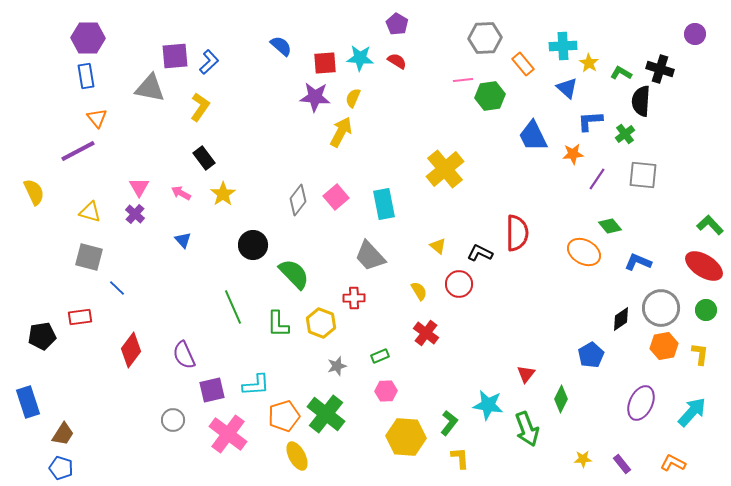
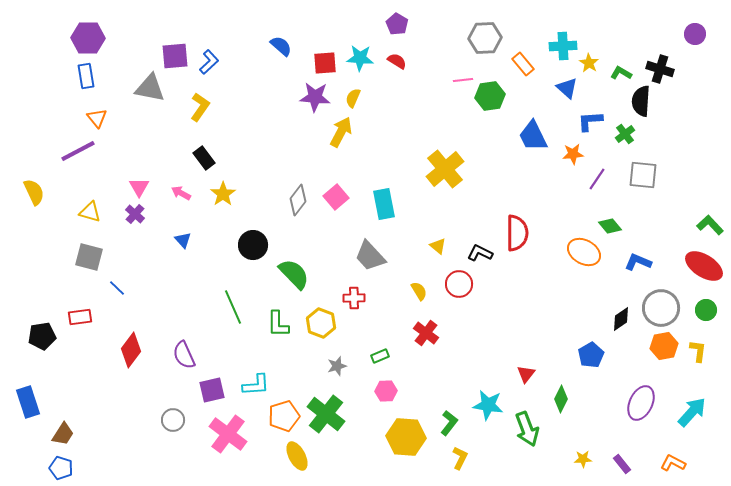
yellow L-shape at (700, 354): moved 2 px left, 3 px up
yellow L-shape at (460, 458): rotated 30 degrees clockwise
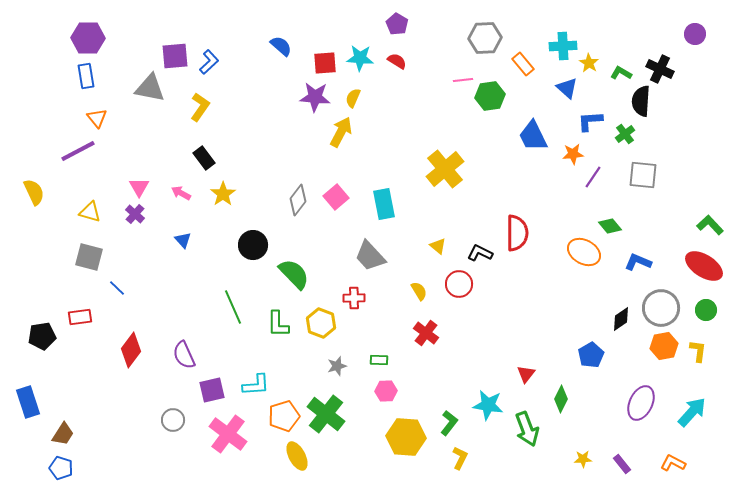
black cross at (660, 69): rotated 8 degrees clockwise
purple line at (597, 179): moved 4 px left, 2 px up
green rectangle at (380, 356): moved 1 px left, 4 px down; rotated 24 degrees clockwise
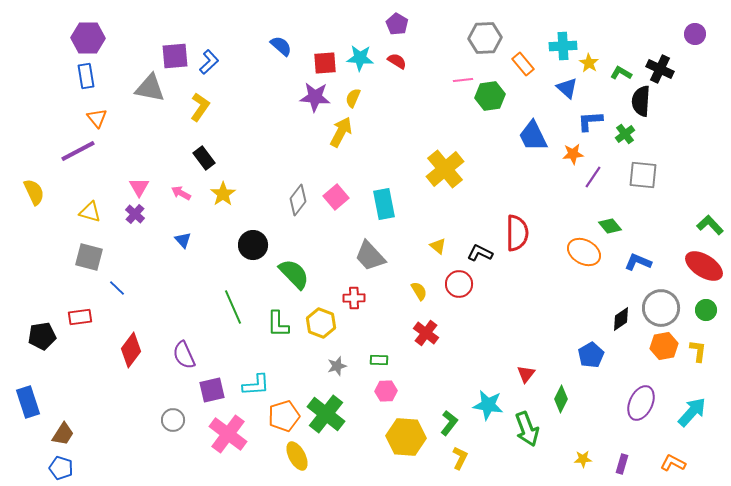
purple rectangle at (622, 464): rotated 54 degrees clockwise
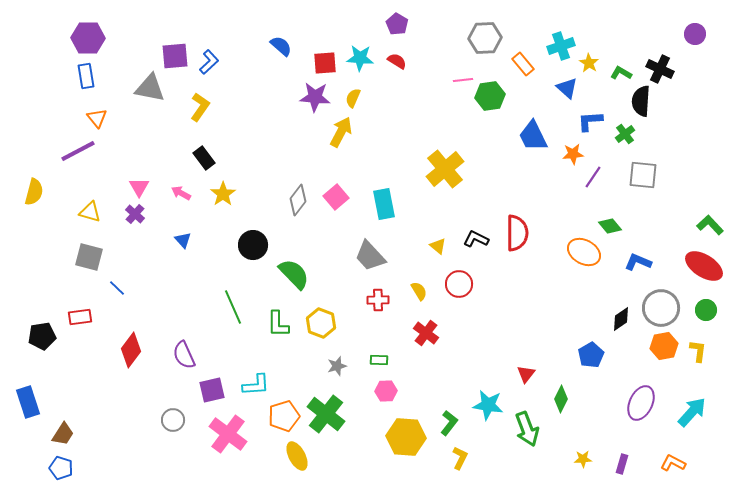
cyan cross at (563, 46): moved 2 px left; rotated 16 degrees counterclockwise
yellow semicircle at (34, 192): rotated 40 degrees clockwise
black L-shape at (480, 253): moved 4 px left, 14 px up
red cross at (354, 298): moved 24 px right, 2 px down
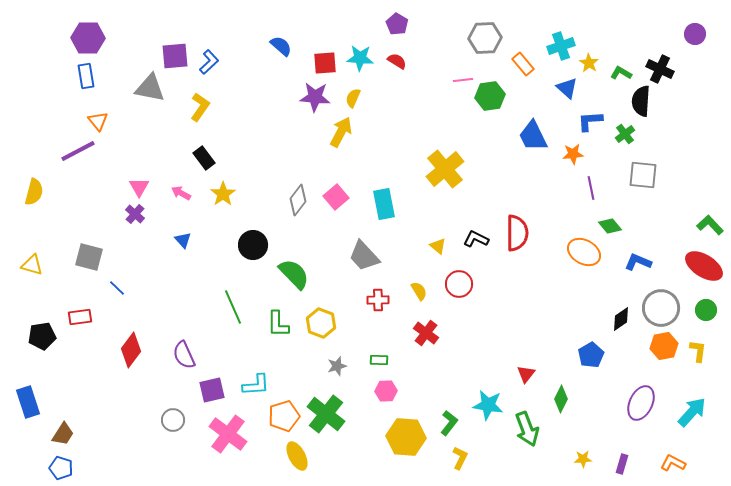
orange triangle at (97, 118): moved 1 px right, 3 px down
purple line at (593, 177): moved 2 px left, 11 px down; rotated 45 degrees counterclockwise
yellow triangle at (90, 212): moved 58 px left, 53 px down
gray trapezoid at (370, 256): moved 6 px left
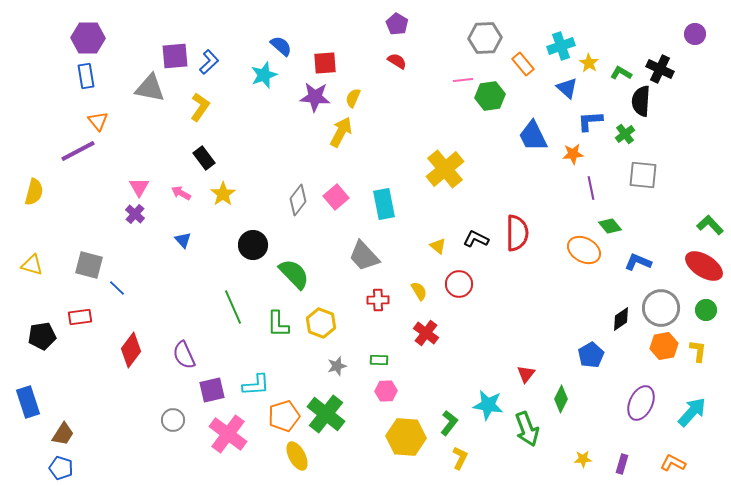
cyan star at (360, 58): moved 96 px left, 17 px down; rotated 24 degrees counterclockwise
orange ellipse at (584, 252): moved 2 px up
gray square at (89, 257): moved 8 px down
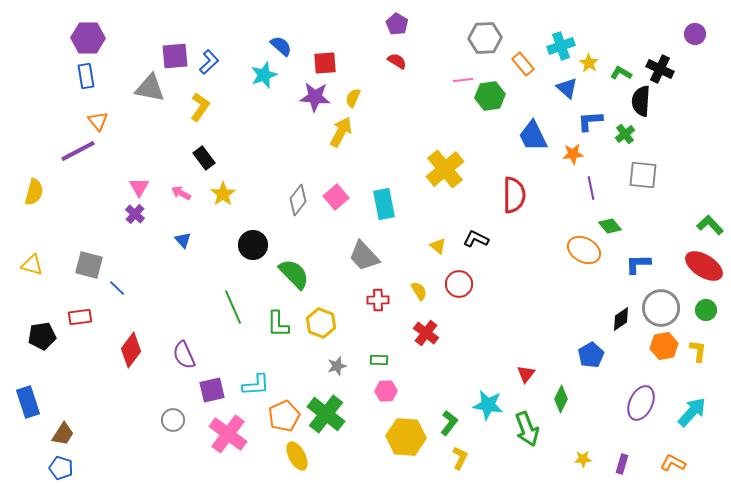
red semicircle at (517, 233): moved 3 px left, 38 px up
blue L-shape at (638, 262): moved 2 px down; rotated 24 degrees counterclockwise
orange pentagon at (284, 416): rotated 8 degrees counterclockwise
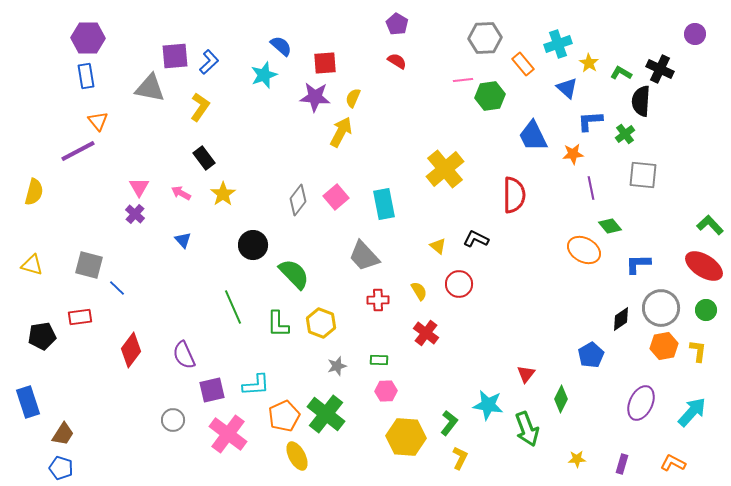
cyan cross at (561, 46): moved 3 px left, 2 px up
yellow star at (583, 459): moved 6 px left
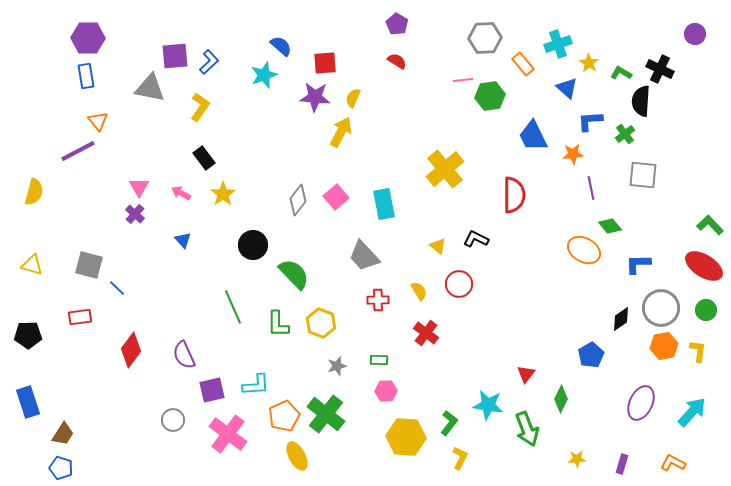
black pentagon at (42, 336): moved 14 px left, 1 px up; rotated 8 degrees clockwise
